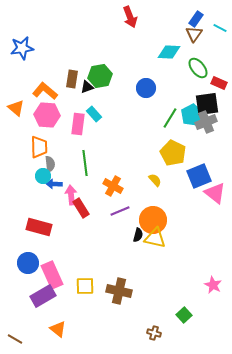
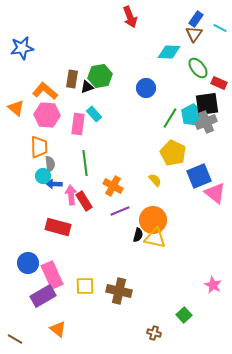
red rectangle at (81, 208): moved 3 px right, 7 px up
red rectangle at (39, 227): moved 19 px right
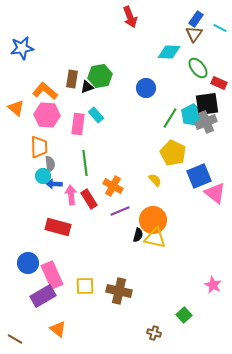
cyan rectangle at (94, 114): moved 2 px right, 1 px down
red rectangle at (84, 201): moved 5 px right, 2 px up
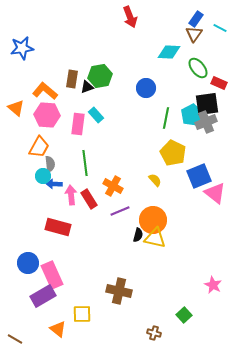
green line at (170, 118): moved 4 px left; rotated 20 degrees counterclockwise
orange trapezoid at (39, 147): rotated 30 degrees clockwise
yellow square at (85, 286): moved 3 px left, 28 px down
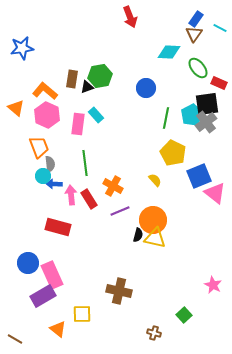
pink hexagon at (47, 115): rotated 20 degrees clockwise
gray cross at (206, 122): rotated 15 degrees counterclockwise
orange trapezoid at (39, 147): rotated 50 degrees counterclockwise
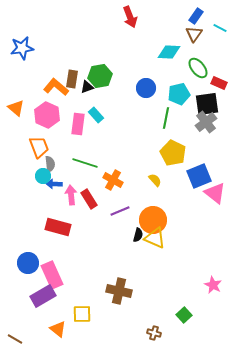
blue rectangle at (196, 19): moved 3 px up
orange L-shape at (45, 91): moved 11 px right, 4 px up
cyan pentagon at (192, 115): moved 13 px left, 21 px up; rotated 15 degrees clockwise
green line at (85, 163): rotated 65 degrees counterclockwise
orange cross at (113, 186): moved 6 px up
yellow triangle at (155, 238): rotated 10 degrees clockwise
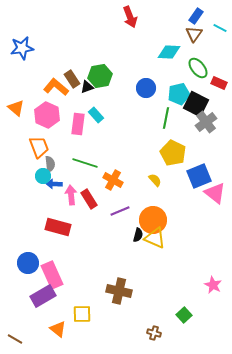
brown rectangle at (72, 79): rotated 42 degrees counterclockwise
black square at (207, 104): moved 11 px left; rotated 35 degrees clockwise
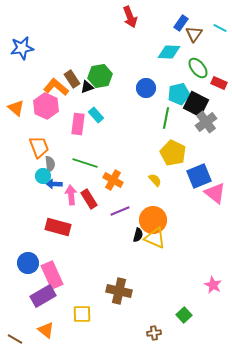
blue rectangle at (196, 16): moved 15 px left, 7 px down
pink hexagon at (47, 115): moved 1 px left, 9 px up
orange triangle at (58, 329): moved 12 px left, 1 px down
brown cross at (154, 333): rotated 24 degrees counterclockwise
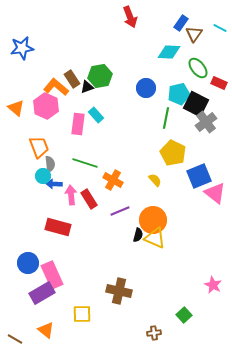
purple rectangle at (43, 296): moved 1 px left, 3 px up
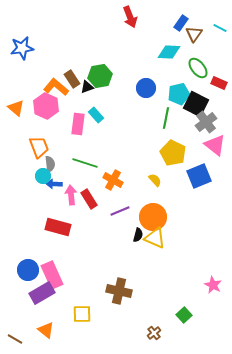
pink triangle at (215, 193): moved 48 px up
orange circle at (153, 220): moved 3 px up
blue circle at (28, 263): moved 7 px down
brown cross at (154, 333): rotated 32 degrees counterclockwise
